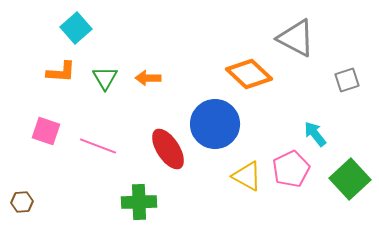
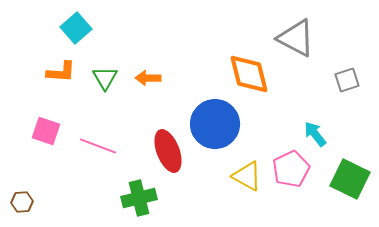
orange diamond: rotated 33 degrees clockwise
red ellipse: moved 2 px down; rotated 12 degrees clockwise
green square: rotated 21 degrees counterclockwise
green cross: moved 4 px up; rotated 12 degrees counterclockwise
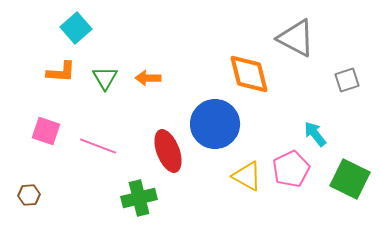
brown hexagon: moved 7 px right, 7 px up
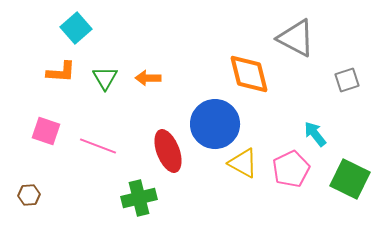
yellow triangle: moved 4 px left, 13 px up
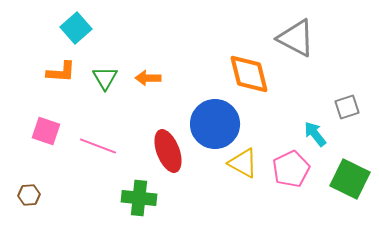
gray square: moved 27 px down
green cross: rotated 20 degrees clockwise
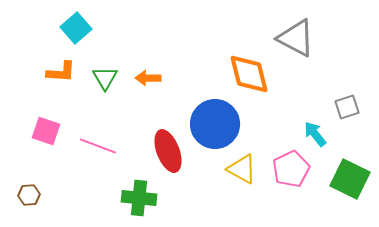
yellow triangle: moved 1 px left, 6 px down
